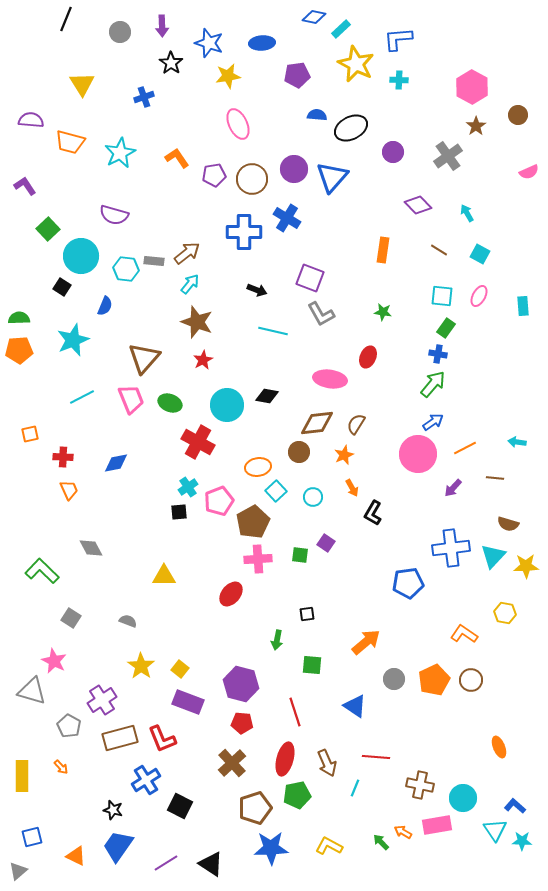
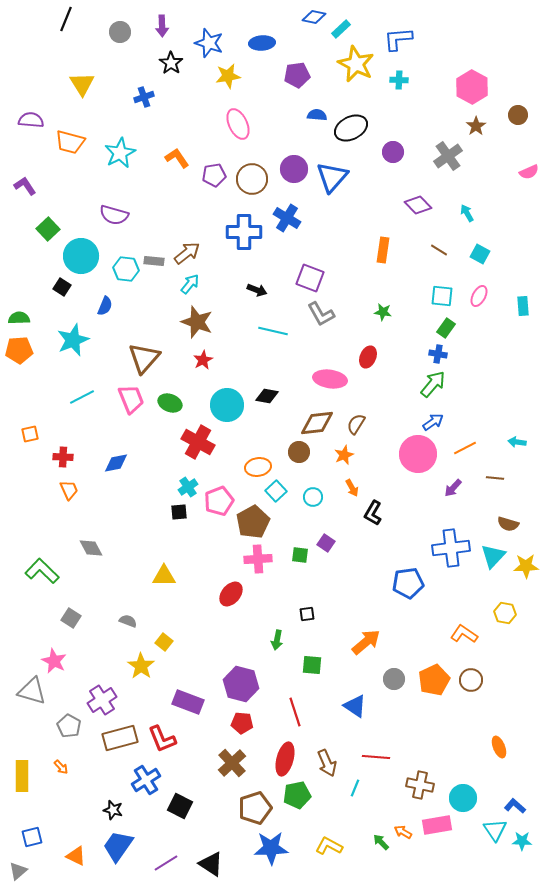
yellow square at (180, 669): moved 16 px left, 27 px up
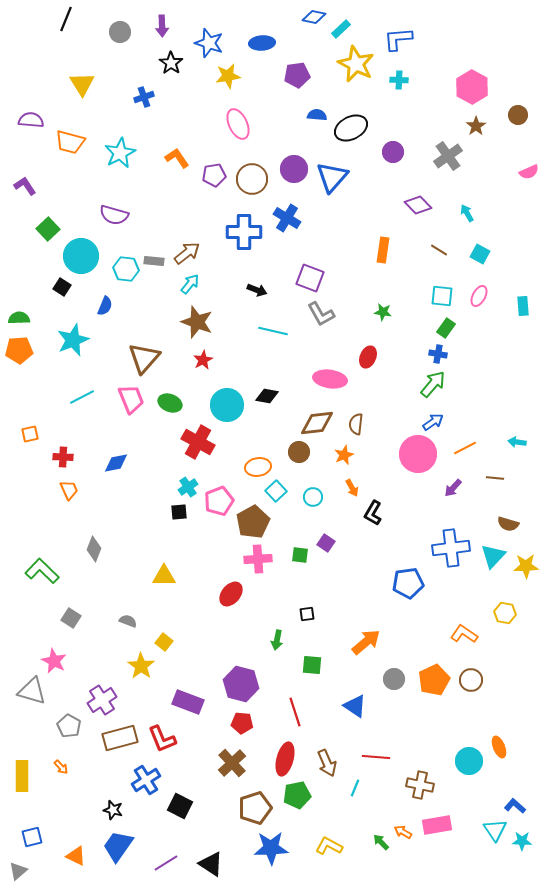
brown semicircle at (356, 424): rotated 25 degrees counterclockwise
gray diamond at (91, 548): moved 3 px right, 1 px down; rotated 50 degrees clockwise
cyan circle at (463, 798): moved 6 px right, 37 px up
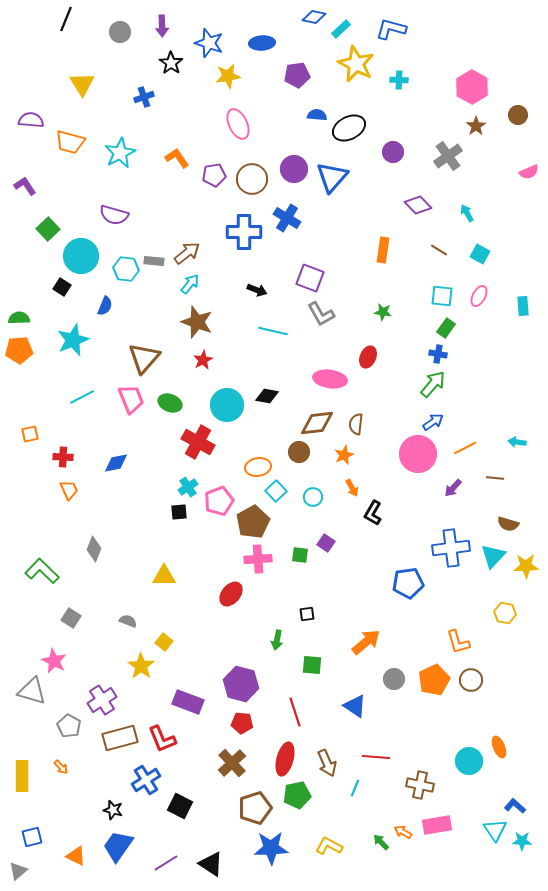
blue L-shape at (398, 39): moved 7 px left, 10 px up; rotated 20 degrees clockwise
black ellipse at (351, 128): moved 2 px left
orange L-shape at (464, 634): moved 6 px left, 8 px down; rotated 140 degrees counterclockwise
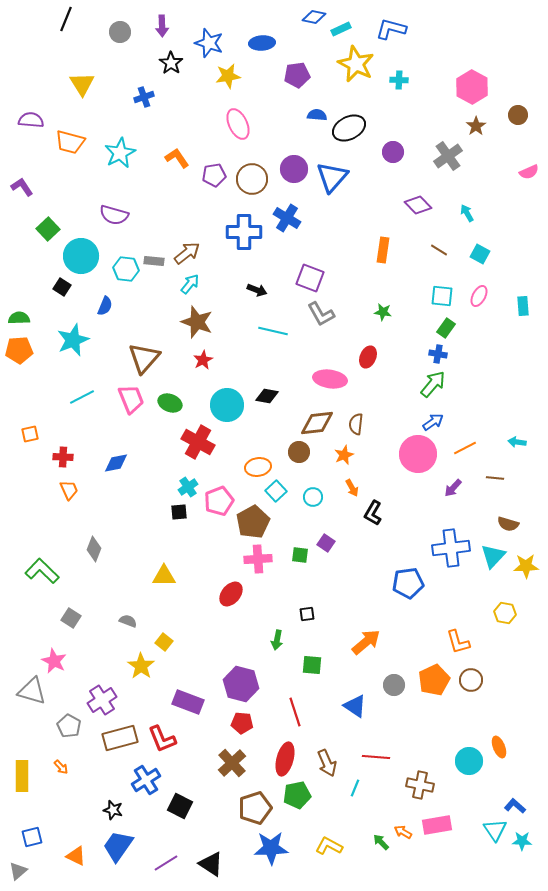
cyan rectangle at (341, 29): rotated 18 degrees clockwise
purple L-shape at (25, 186): moved 3 px left, 1 px down
gray circle at (394, 679): moved 6 px down
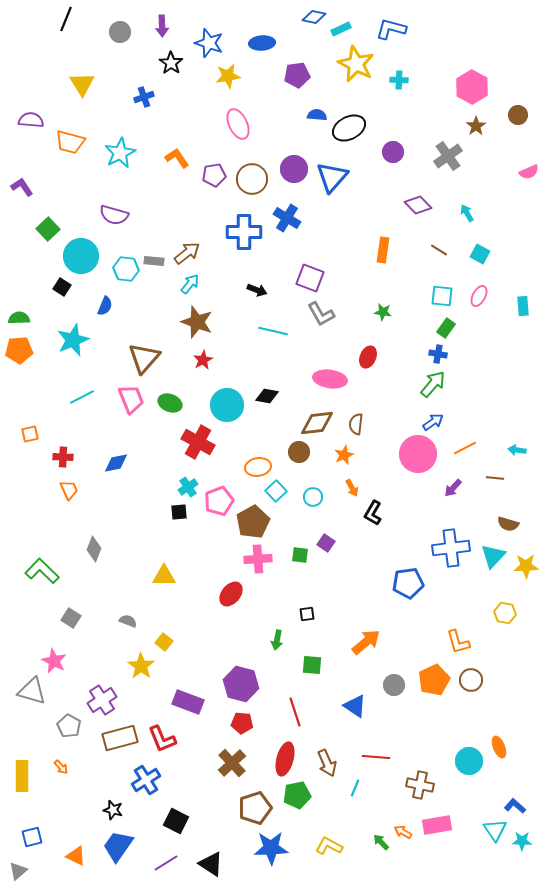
cyan arrow at (517, 442): moved 8 px down
black square at (180, 806): moved 4 px left, 15 px down
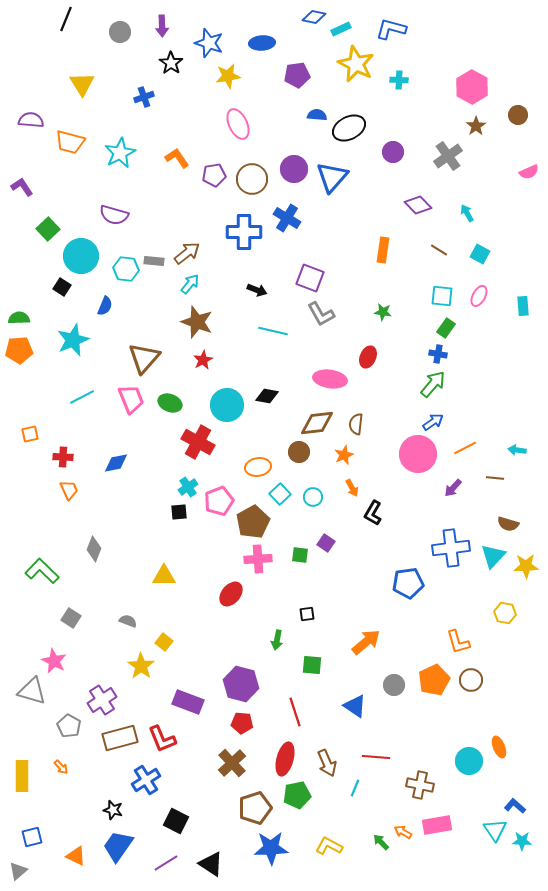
cyan square at (276, 491): moved 4 px right, 3 px down
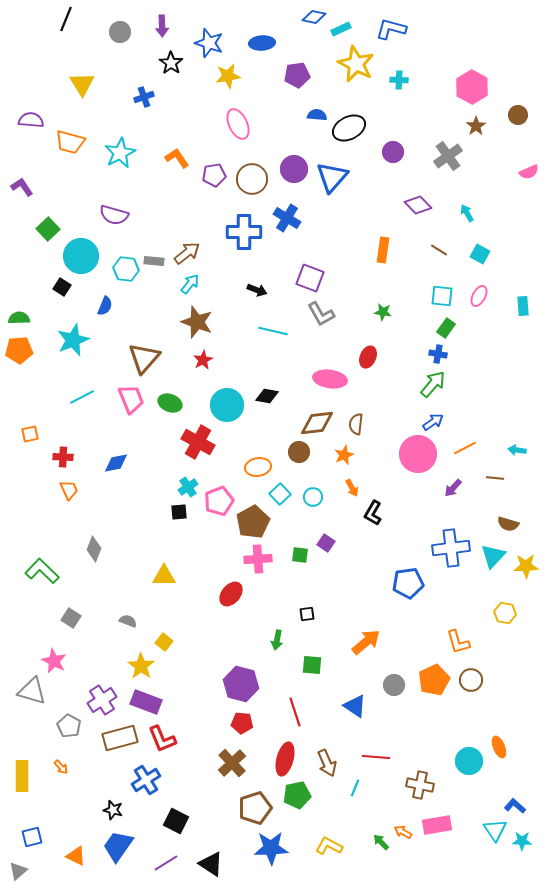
purple rectangle at (188, 702): moved 42 px left
